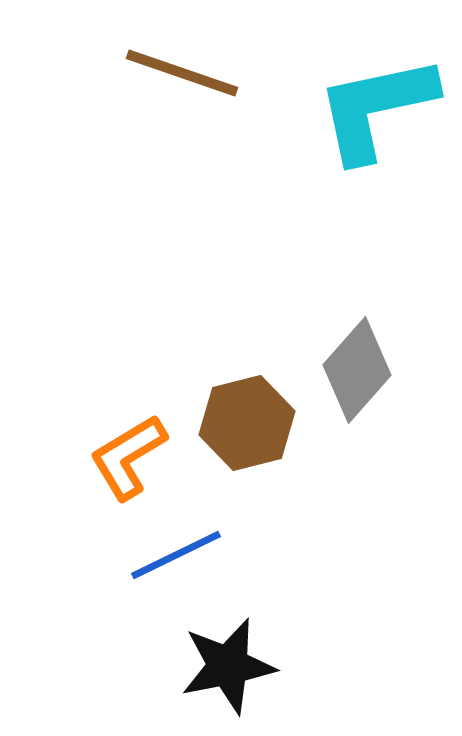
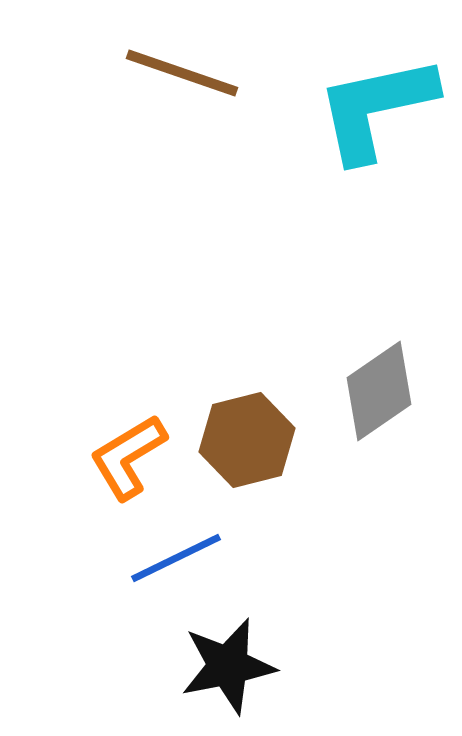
gray diamond: moved 22 px right, 21 px down; rotated 14 degrees clockwise
brown hexagon: moved 17 px down
blue line: moved 3 px down
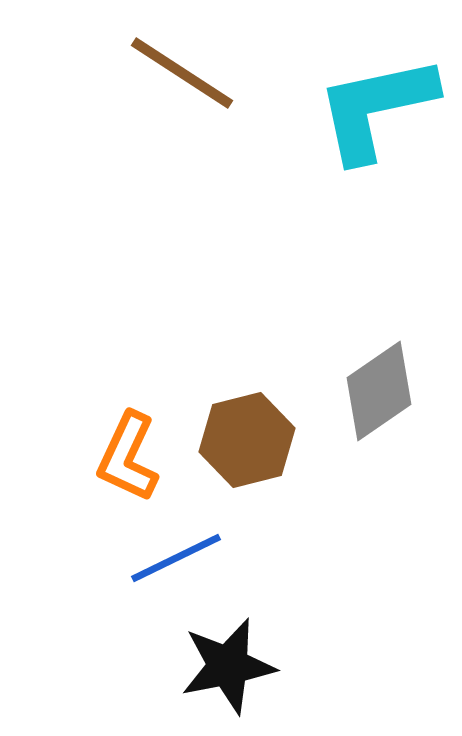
brown line: rotated 14 degrees clockwise
orange L-shape: rotated 34 degrees counterclockwise
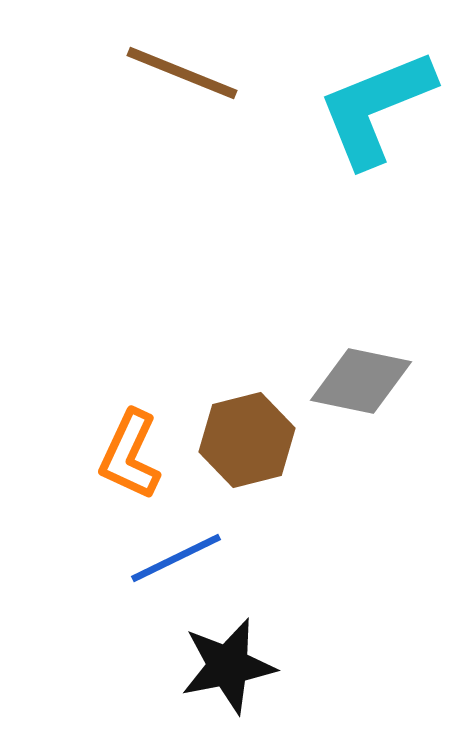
brown line: rotated 11 degrees counterclockwise
cyan L-shape: rotated 10 degrees counterclockwise
gray diamond: moved 18 px left, 10 px up; rotated 46 degrees clockwise
orange L-shape: moved 2 px right, 2 px up
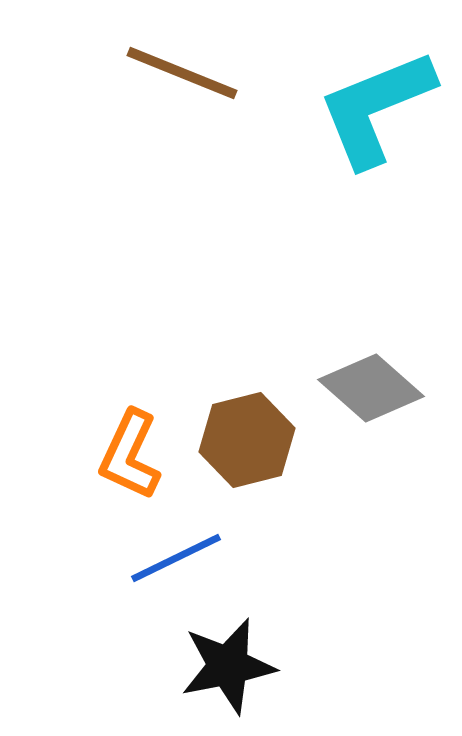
gray diamond: moved 10 px right, 7 px down; rotated 30 degrees clockwise
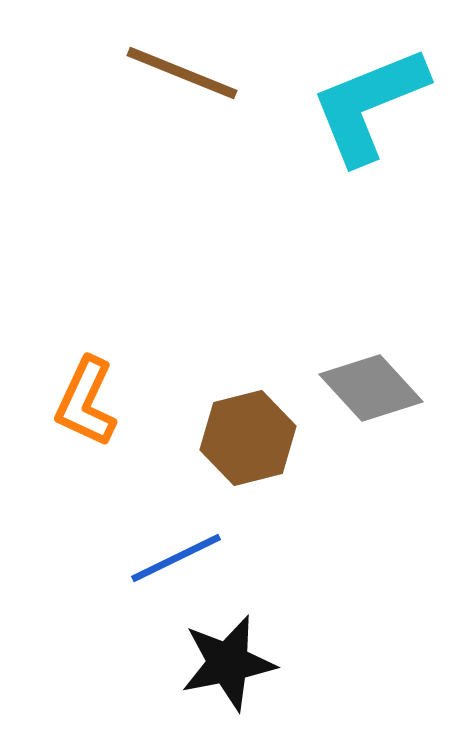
cyan L-shape: moved 7 px left, 3 px up
gray diamond: rotated 6 degrees clockwise
brown hexagon: moved 1 px right, 2 px up
orange L-shape: moved 44 px left, 53 px up
black star: moved 3 px up
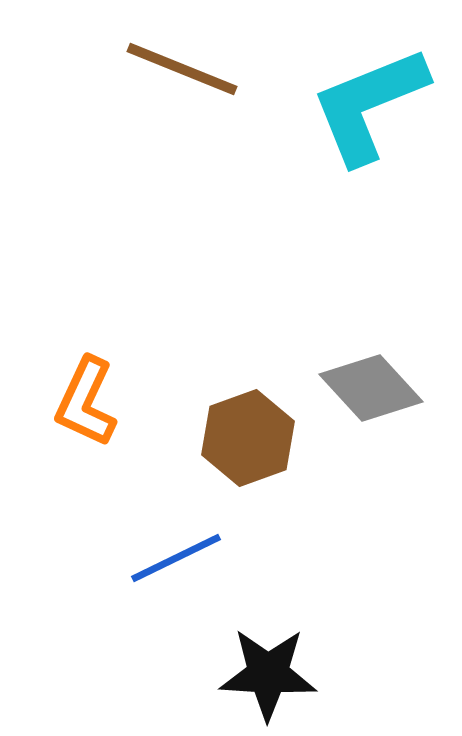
brown line: moved 4 px up
brown hexagon: rotated 6 degrees counterclockwise
black star: moved 40 px right, 11 px down; rotated 14 degrees clockwise
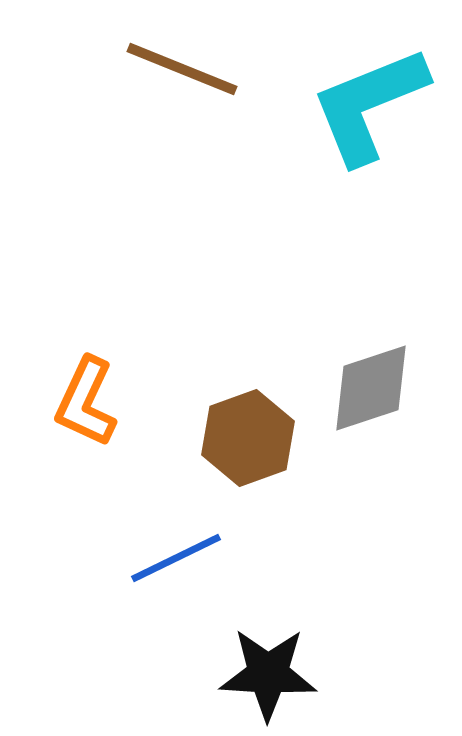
gray diamond: rotated 66 degrees counterclockwise
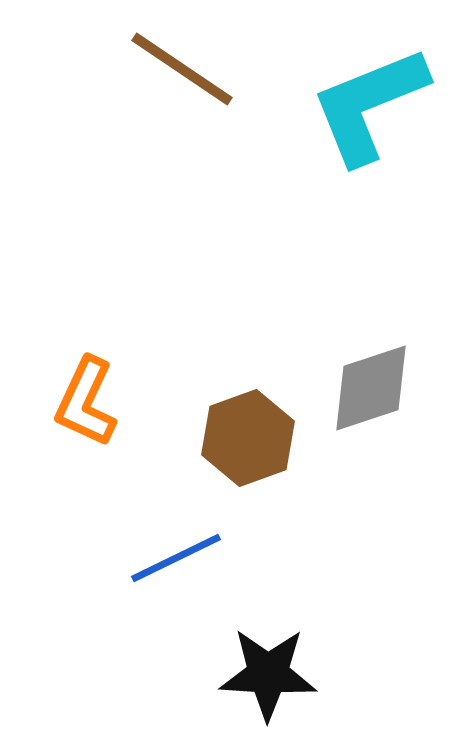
brown line: rotated 12 degrees clockwise
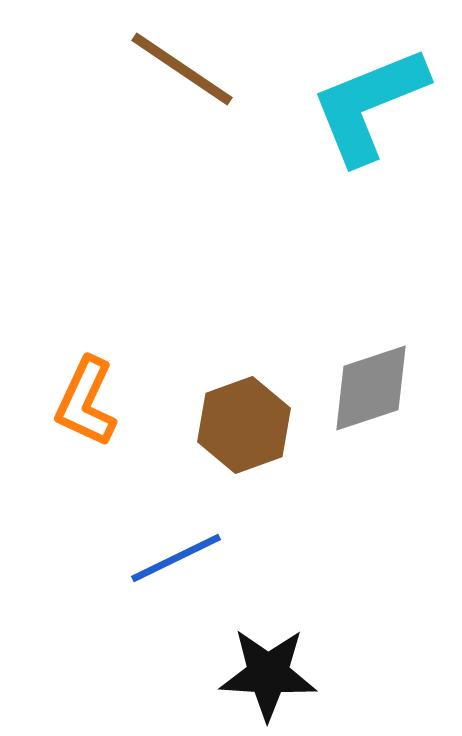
brown hexagon: moved 4 px left, 13 px up
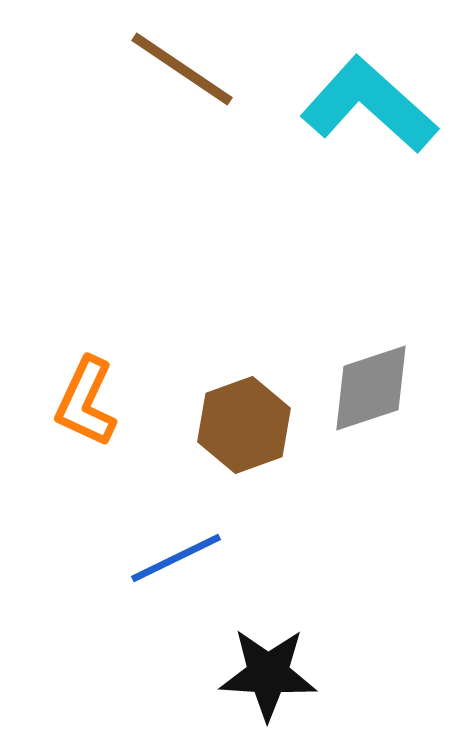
cyan L-shape: rotated 64 degrees clockwise
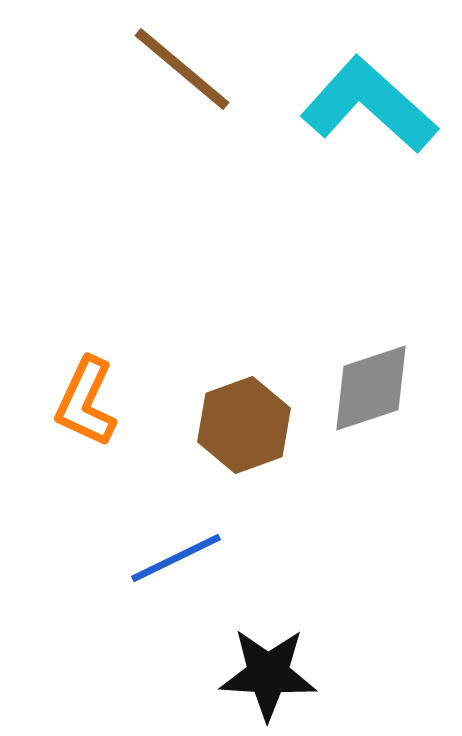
brown line: rotated 6 degrees clockwise
